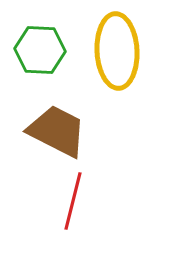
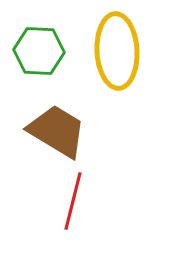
green hexagon: moved 1 px left, 1 px down
brown trapezoid: rotated 4 degrees clockwise
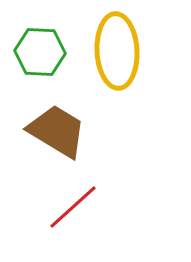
green hexagon: moved 1 px right, 1 px down
red line: moved 6 px down; rotated 34 degrees clockwise
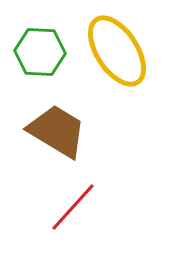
yellow ellipse: rotated 30 degrees counterclockwise
red line: rotated 6 degrees counterclockwise
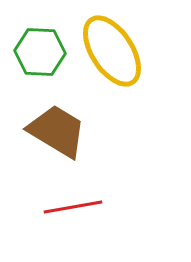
yellow ellipse: moved 5 px left
red line: rotated 38 degrees clockwise
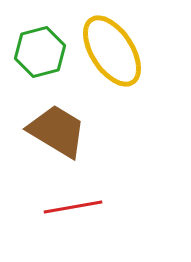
green hexagon: rotated 18 degrees counterclockwise
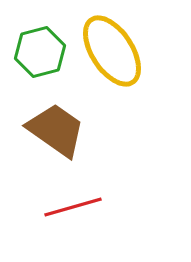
brown trapezoid: moved 1 px left, 1 px up; rotated 4 degrees clockwise
red line: rotated 6 degrees counterclockwise
